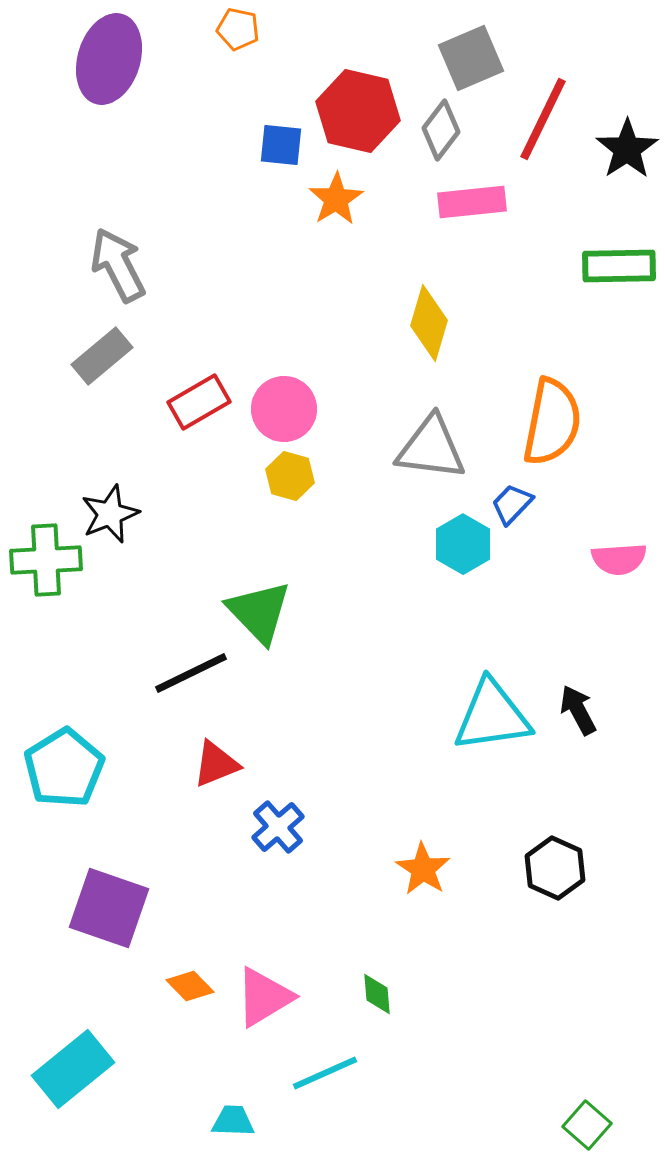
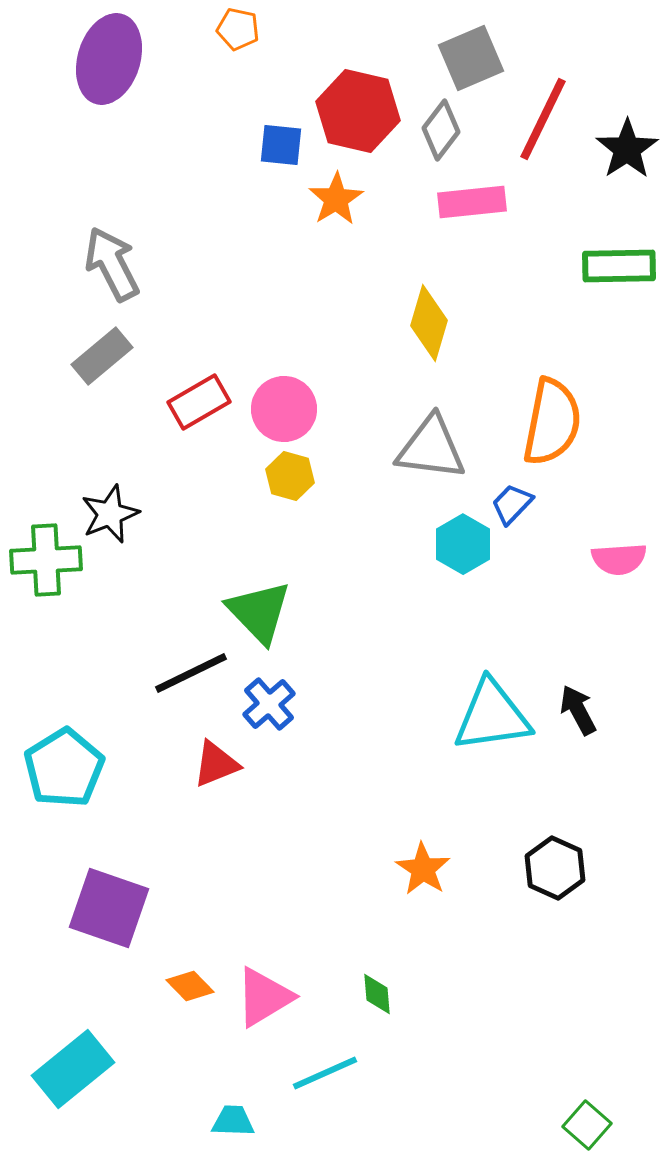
gray arrow at (118, 265): moved 6 px left, 1 px up
blue cross at (278, 827): moved 9 px left, 123 px up
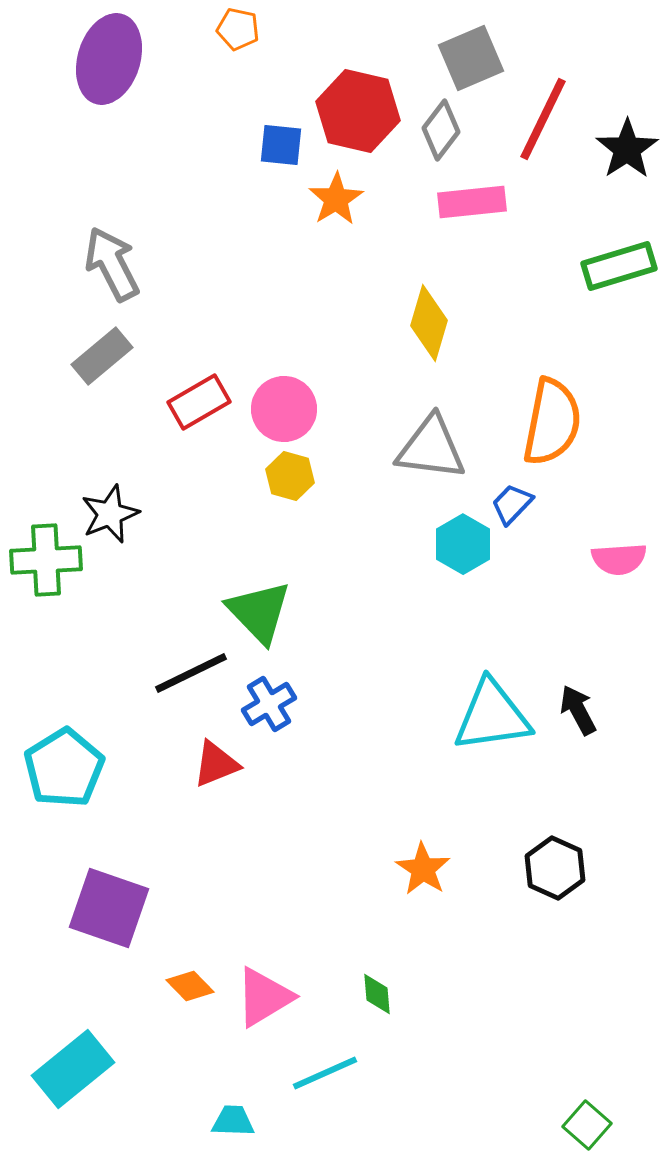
green rectangle at (619, 266): rotated 16 degrees counterclockwise
blue cross at (269, 704): rotated 10 degrees clockwise
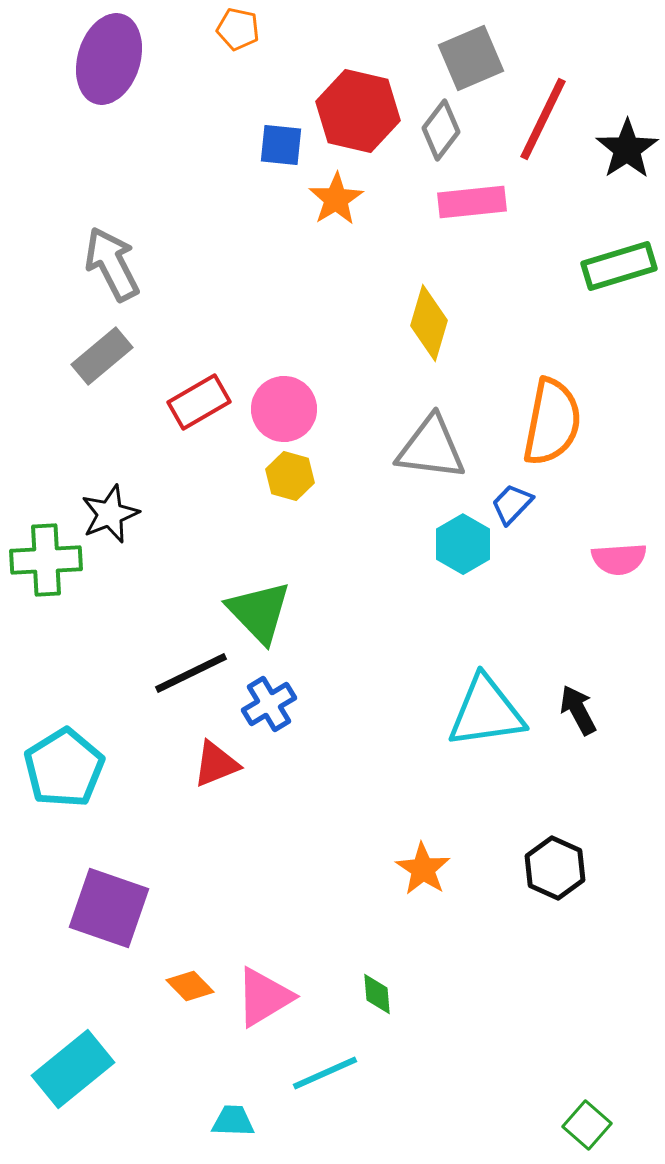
cyan triangle at (492, 716): moved 6 px left, 4 px up
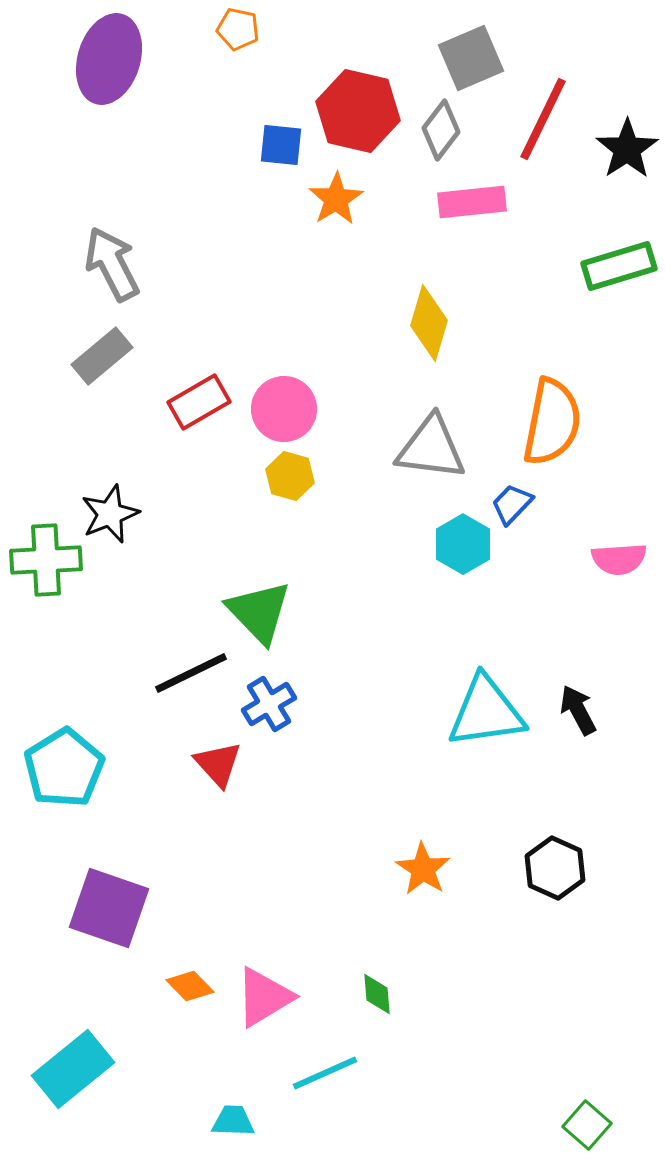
red triangle at (216, 764): moved 2 px right; rotated 50 degrees counterclockwise
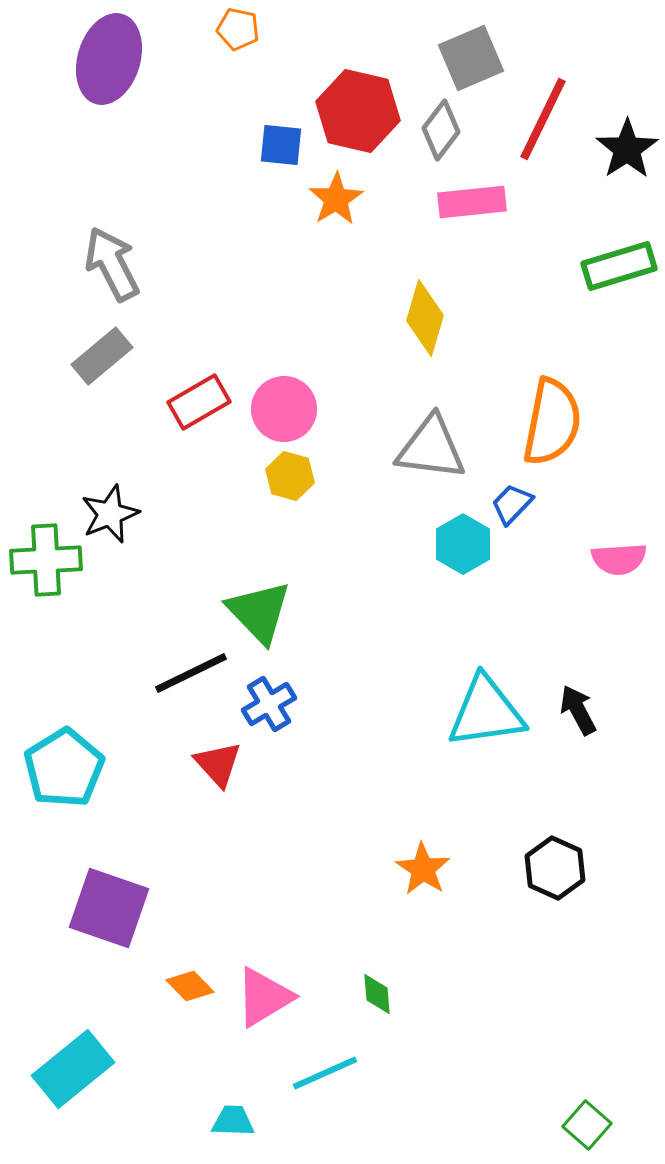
yellow diamond at (429, 323): moved 4 px left, 5 px up
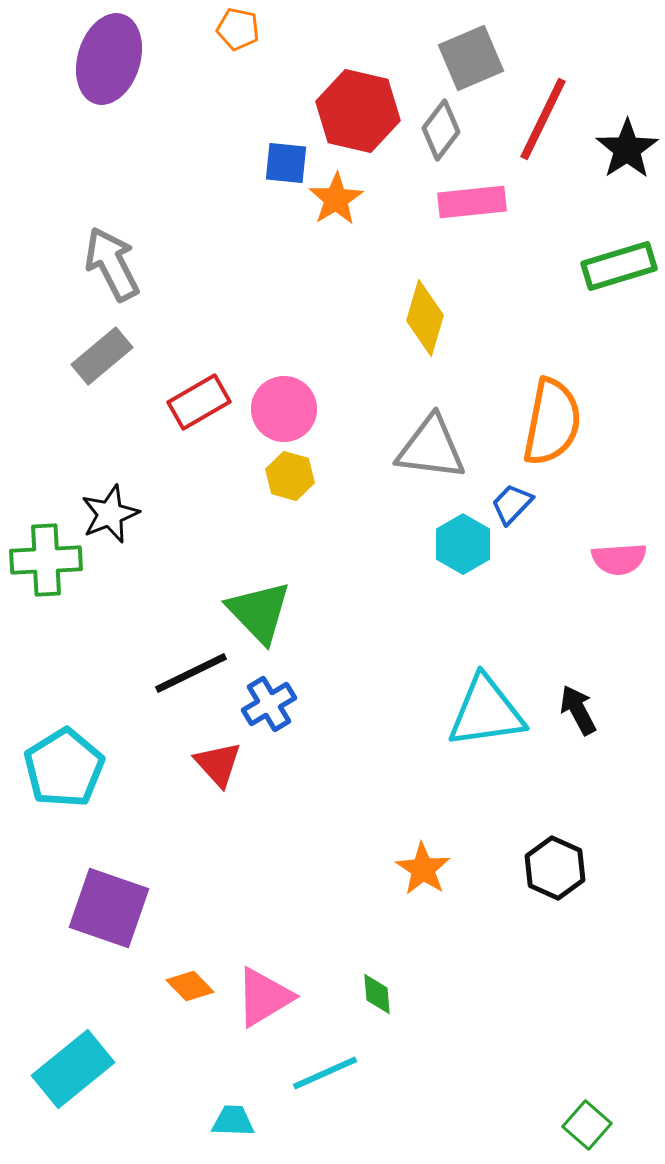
blue square at (281, 145): moved 5 px right, 18 px down
